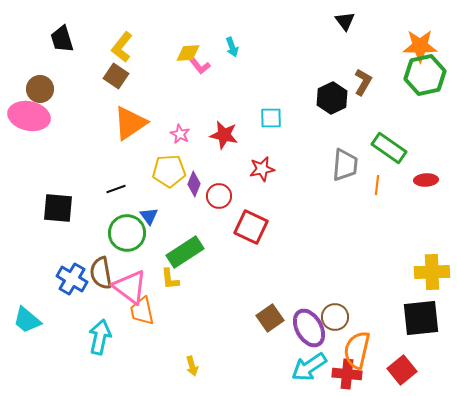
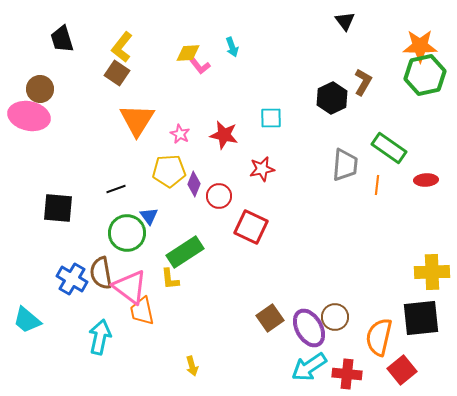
brown square at (116, 76): moved 1 px right, 3 px up
orange triangle at (130, 123): moved 7 px right, 3 px up; rotated 24 degrees counterclockwise
orange semicircle at (357, 350): moved 22 px right, 13 px up
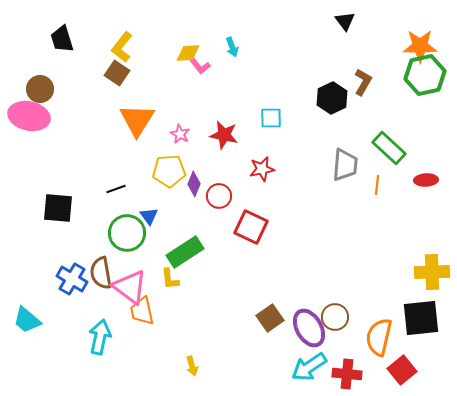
green rectangle at (389, 148): rotated 8 degrees clockwise
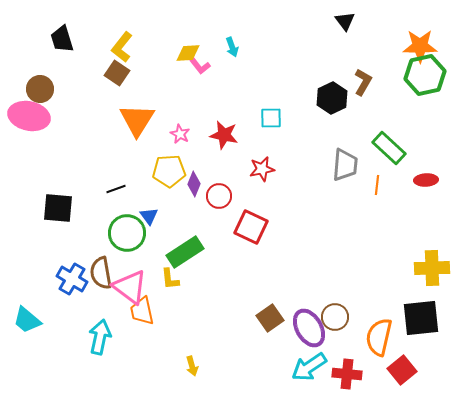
yellow cross at (432, 272): moved 4 px up
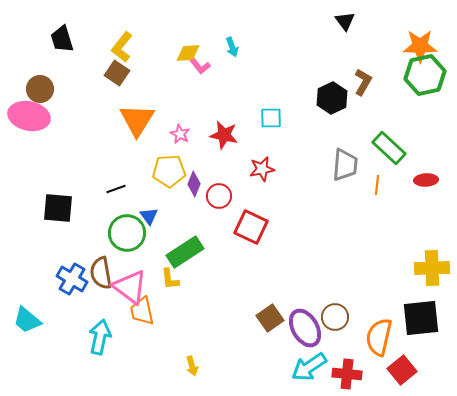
purple ellipse at (309, 328): moved 4 px left
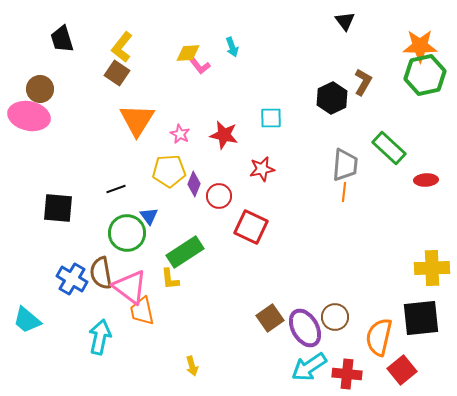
orange line at (377, 185): moved 33 px left, 7 px down
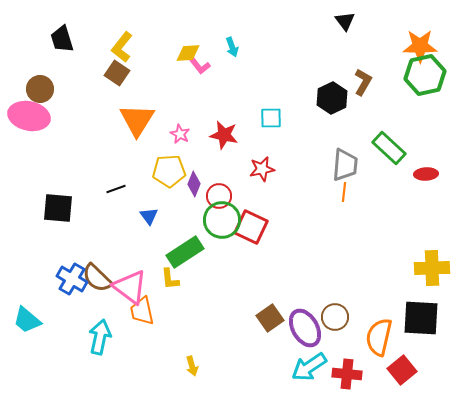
red ellipse at (426, 180): moved 6 px up
green circle at (127, 233): moved 95 px right, 13 px up
brown semicircle at (101, 273): moved 4 px left, 5 px down; rotated 36 degrees counterclockwise
black square at (421, 318): rotated 9 degrees clockwise
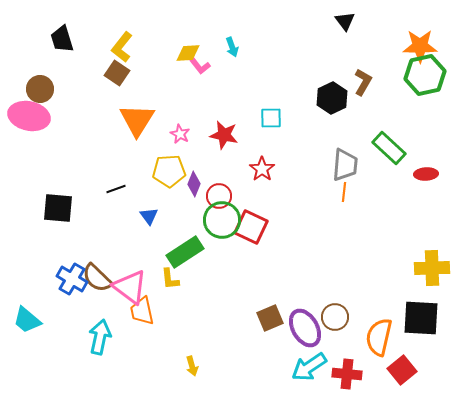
red star at (262, 169): rotated 25 degrees counterclockwise
brown square at (270, 318): rotated 12 degrees clockwise
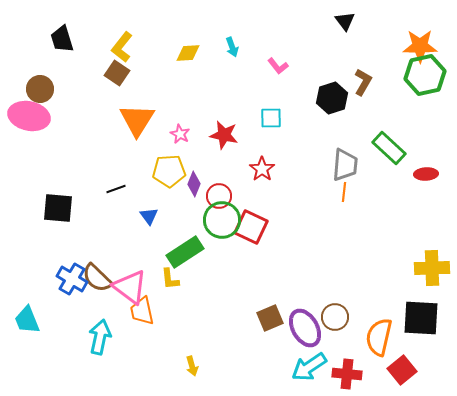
pink L-shape at (200, 66): moved 78 px right
black hexagon at (332, 98): rotated 8 degrees clockwise
cyan trapezoid at (27, 320): rotated 28 degrees clockwise
